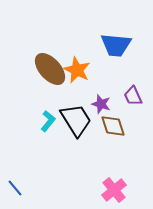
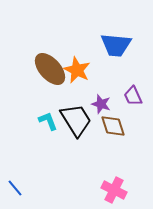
cyan L-shape: rotated 60 degrees counterclockwise
pink cross: rotated 25 degrees counterclockwise
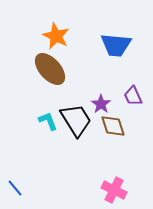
orange star: moved 21 px left, 34 px up
purple star: rotated 18 degrees clockwise
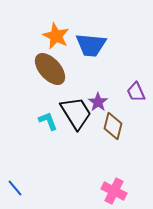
blue trapezoid: moved 25 px left
purple trapezoid: moved 3 px right, 4 px up
purple star: moved 3 px left, 2 px up
black trapezoid: moved 7 px up
brown diamond: rotated 32 degrees clockwise
pink cross: moved 1 px down
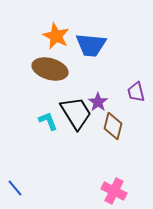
brown ellipse: rotated 32 degrees counterclockwise
purple trapezoid: rotated 10 degrees clockwise
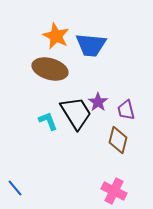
purple trapezoid: moved 10 px left, 18 px down
brown diamond: moved 5 px right, 14 px down
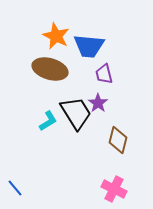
blue trapezoid: moved 2 px left, 1 px down
purple star: moved 1 px down
purple trapezoid: moved 22 px left, 36 px up
cyan L-shape: rotated 80 degrees clockwise
pink cross: moved 2 px up
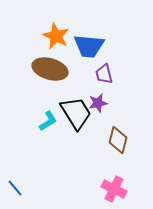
purple star: rotated 24 degrees clockwise
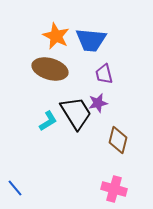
blue trapezoid: moved 2 px right, 6 px up
pink cross: rotated 10 degrees counterclockwise
